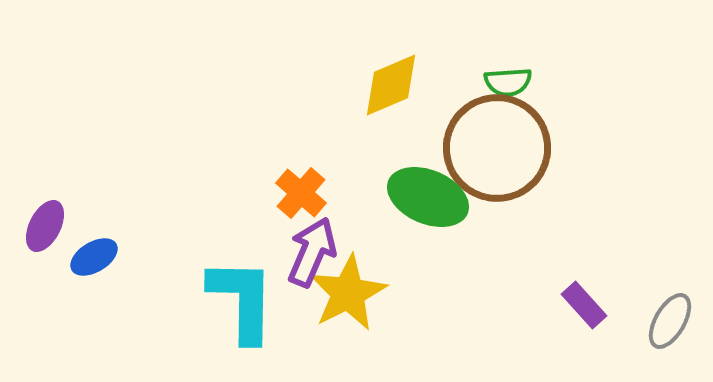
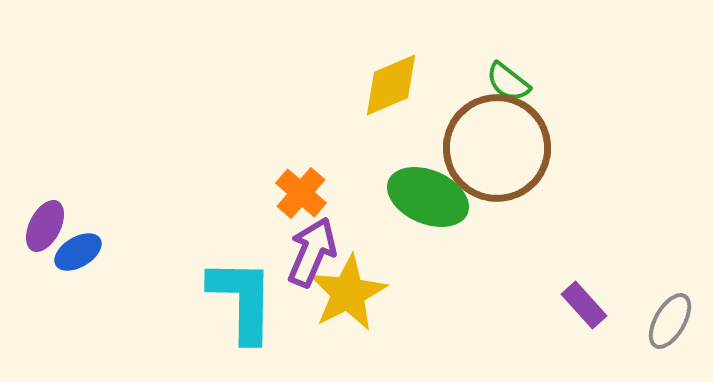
green semicircle: rotated 42 degrees clockwise
blue ellipse: moved 16 px left, 5 px up
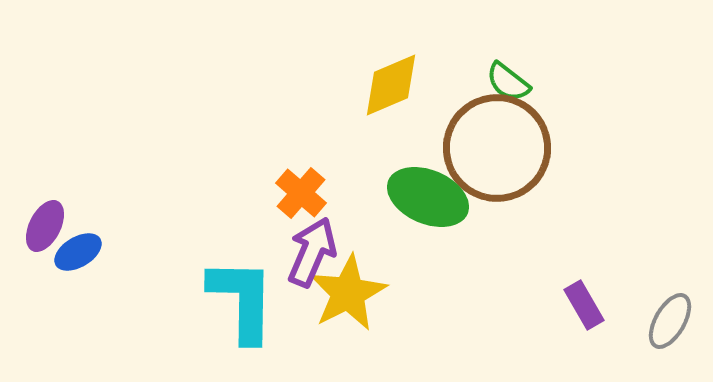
purple rectangle: rotated 12 degrees clockwise
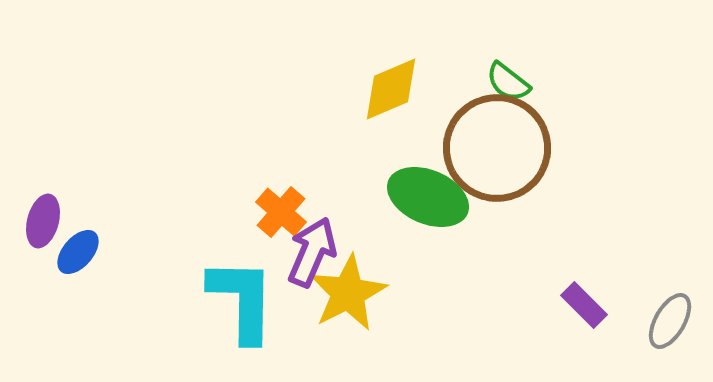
yellow diamond: moved 4 px down
orange cross: moved 20 px left, 19 px down
purple ellipse: moved 2 px left, 5 px up; rotated 12 degrees counterclockwise
blue ellipse: rotated 18 degrees counterclockwise
purple rectangle: rotated 15 degrees counterclockwise
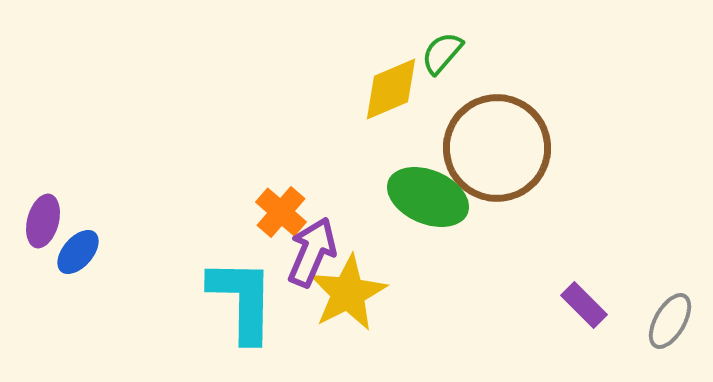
green semicircle: moved 66 px left, 29 px up; rotated 93 degrees clockwise
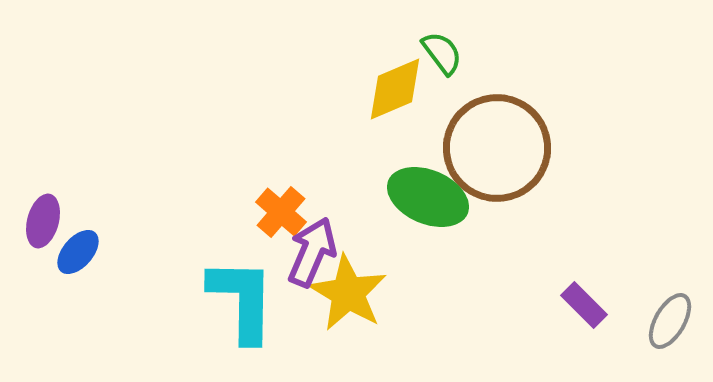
green semicircle: rotated 102 degrees clockwise
yellow diamond: moved 4 px right
yellow star: rotated 14 degrees counterclockwise
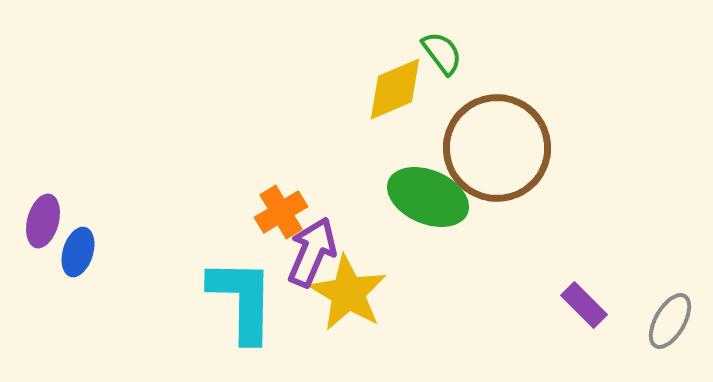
orange cross: rotated 18 degrees clockwise
blue ellipse: rotated 24 degrees counterclockwise
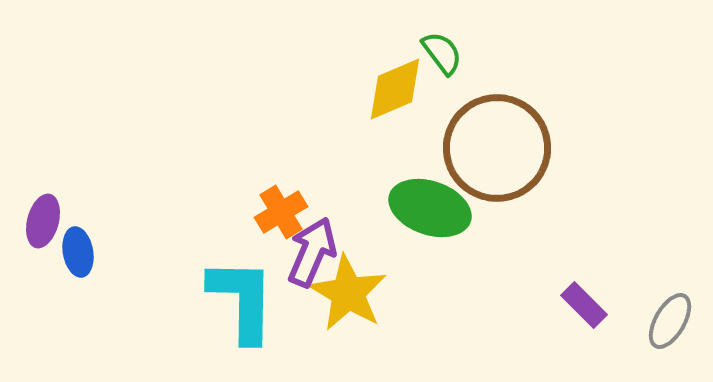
green ellipse: moved 2 px right, 11 px down; rotated 4 degrees counterclockwise
blue ellipse: rotated 27 degrees counterclockwise
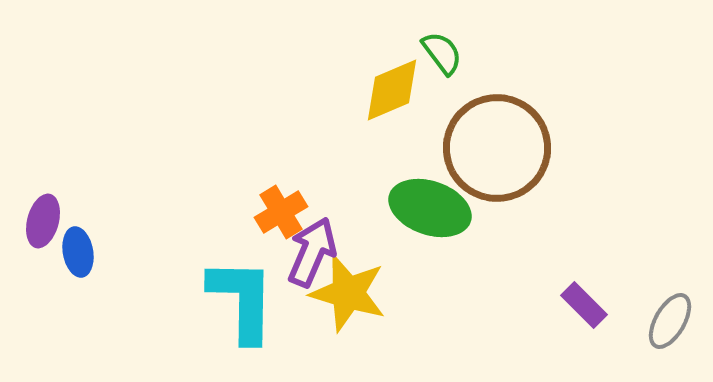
yellow diamond: moved 3 px left, 1 px down
yellow star: rotated 14 degrees counterclockwise
